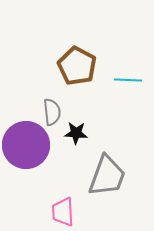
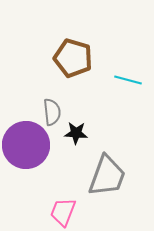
brown pentagon: moved 4 px left, 8 px up; rotated 12 degrees counterclockwise
cyan line: rotated 12 degrees clockwise
pink trapezoid: rotated 24 degrees clockwise
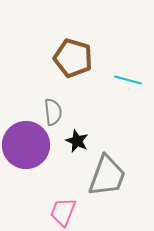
gray semicircle: moved 1 px right
black star: moved 1 px right, 8 px down; rotated 20 degrees clockwise
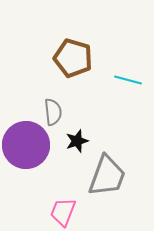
black star: rotated 30 degrees clockwise
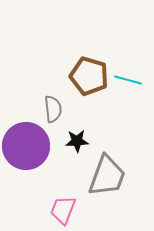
brown pentagon: moved 16 px right, 18 px down
gray semicircle: moved 3 px up
black star: rotated 15 degrees clockwise
purple circle: moved 1 px down
pink trapezoid: moved 2 px up
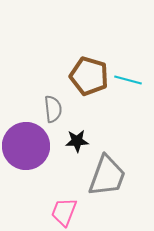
pink trapezoid: moved 1 px right, 2 px down
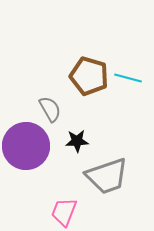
cyan line: moved 2 px up
gray semicircle: moved 3 px left; rotated 24 degrees counterclockwise
gray trapezoid: rotated 51 degrees clockwise
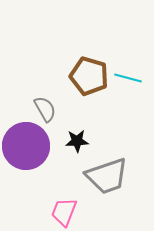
gray semicircle: moved 5 px left
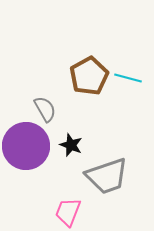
brown pentagon: rotated 27 degrees clockwise
black star: moved 6 px left, 4 px down; rotated 25 degrees clockwise
pink trapezoid: moved 4 px right
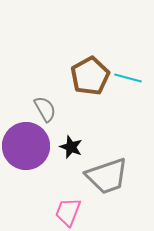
brown pentagon: moved 1 px right
black star: moved 2 px down
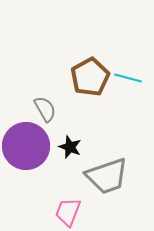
brown pentagon: moved 1 px down
black star: moved 1 px left
